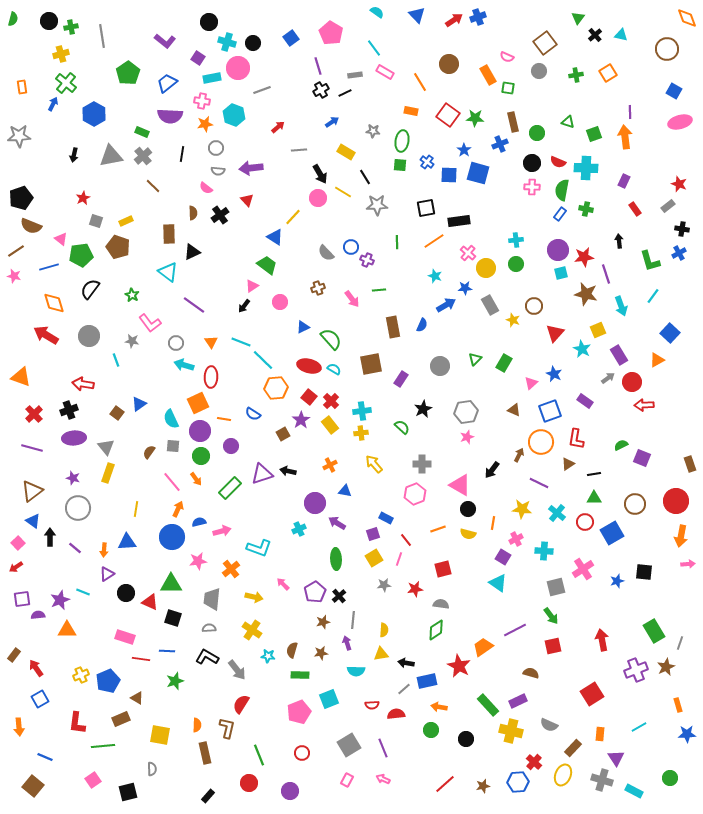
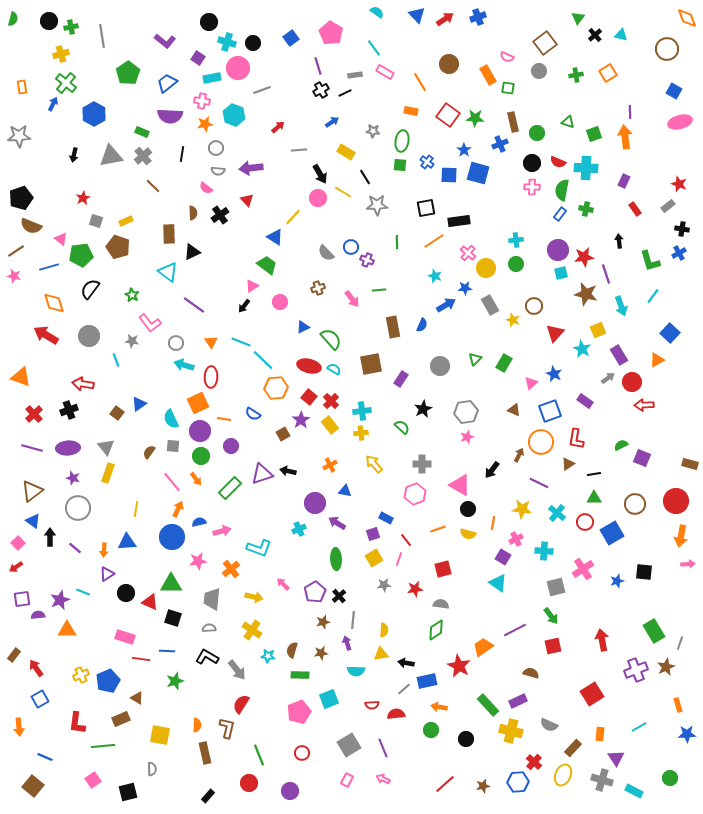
red arrow at (454, 20): moved 9 px left, 1 px up
purple ellipse at (74, 438): moved 6 px left, 10 px down
brown rectangle at (690, 464): rotated 56 degrees counterclockwise
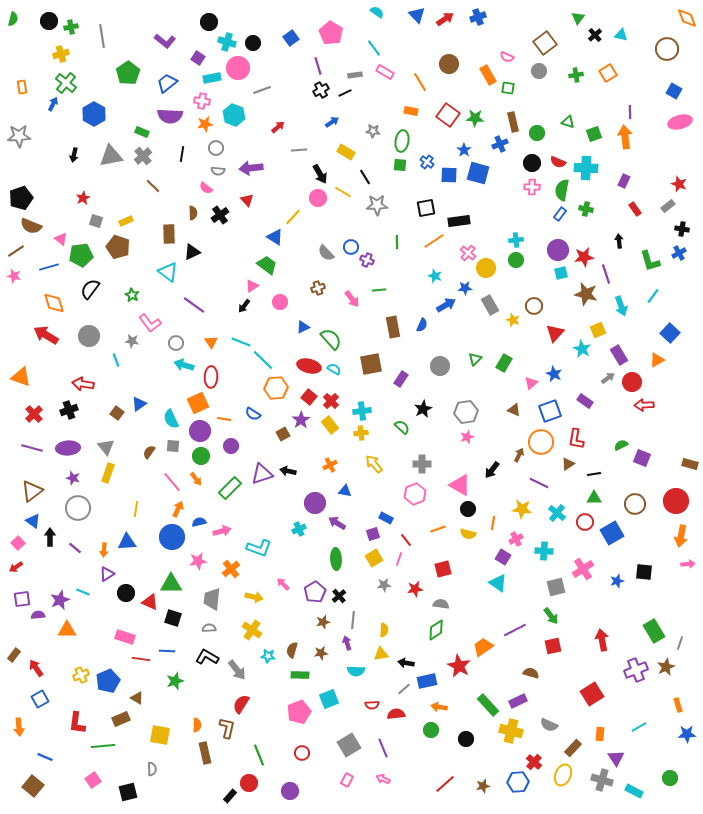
green circle at (516, 264): moved 4 px up
black rectangle at (208, 796): moved 22 px right
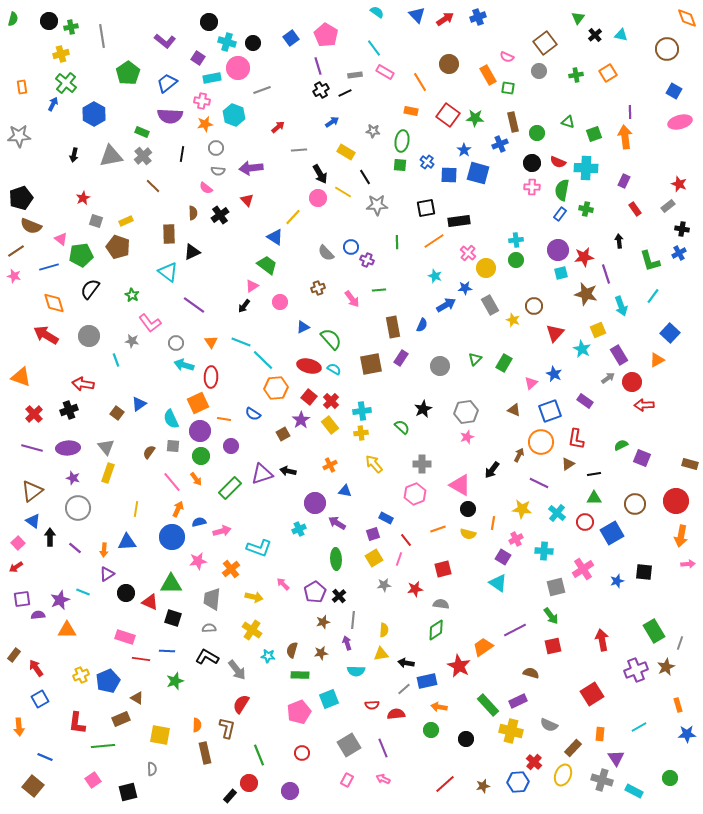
pink pentagon at (331, 33): moved 5 px left, 2 px down
purple rectangle at (401, 379): moved 21 px up
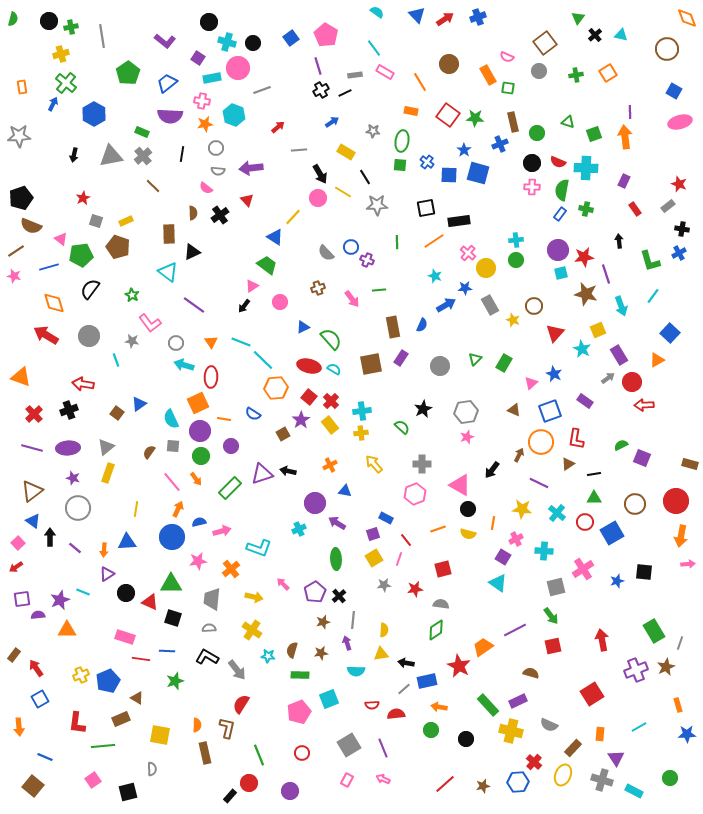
gray triangle at (106, 447): rotated 30 degrees clockwise
